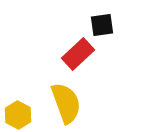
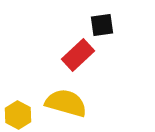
red rectangle: moved 1 px down
yellow semicircle: rotated 54 degrees counterclockwise
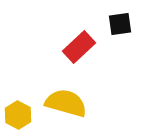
black square: moved 18 px right, 1 px up
red rectangle: moved 1 px right, 8 px up
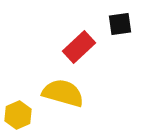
yellow semicircle: moved 3 px left, 10 px up
yellow hexagon: rotated 8 degrees clockwise
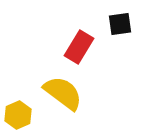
red rectangle: rotated 16 degrees counterclockwise
yellow semicircle: rotated 21 degrees clockwise
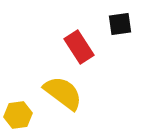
red rectangle: rotated 64 degrees counterclockwise
yellow hexagon: rotated 16 degrees clockwise
